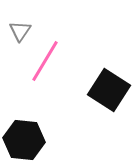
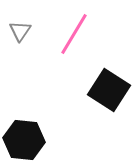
pink line: moved 29 px right, 27 px up
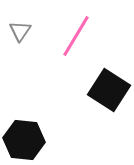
pink line: moved 2 px right, 2 px down
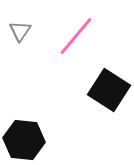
pink line: rotated 9 degrees clockwise
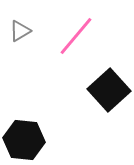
gray triangle: rotated 25 degrees clockwise
black square: rotated 15 degrees clockwise
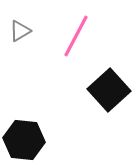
pink line: rotated 12 degrees counterclockwise
